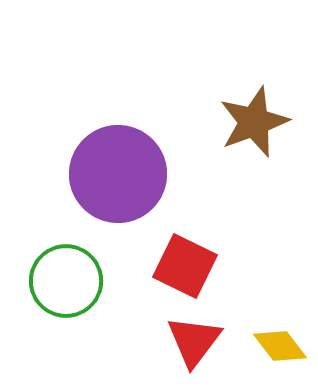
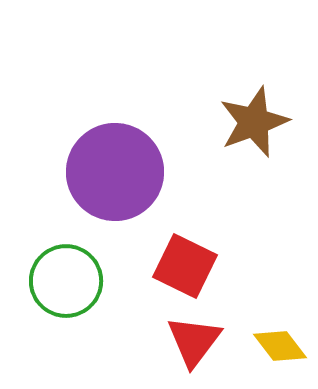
purple circle: moved 3 px left, 2 px up
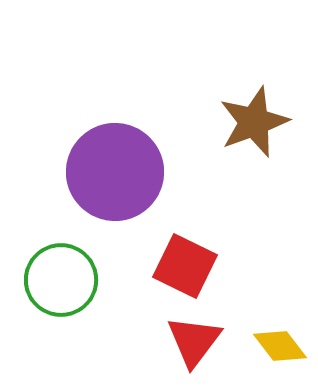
green circle: moved 5 px left, 1 px up
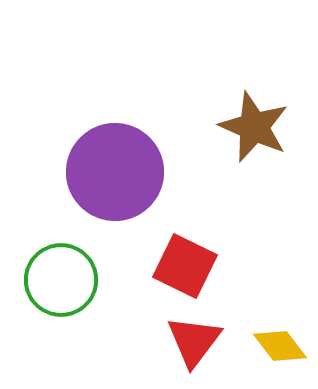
brown star: moved 5 px down; rotated 28 degrees counterclockwise
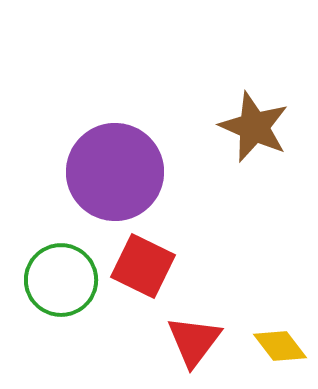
red square: moved 42 px left
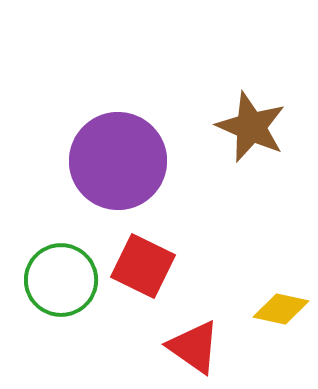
brown star: moved 3 px left
purple circle: moved 3 px right, 11 px up
red triangle: moved 6 px down; rotated 32 degrees counterclockwise
yellow diamond: moved 1 px right, 37 px up; rotated 40 degrees counterclockwise
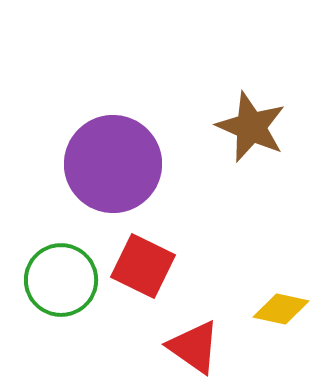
purple circle: moved 5 px left, 3 px down
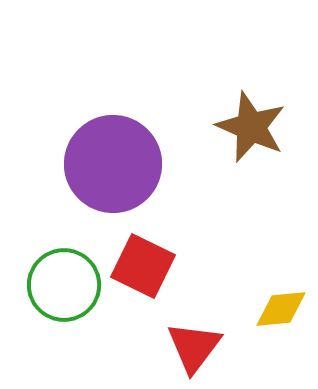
green circle: moved 3 px right, 5 px down
yellow diamond: rotated 18 degrees counterclockwise
red triangle: rotated 32 degrees clockwise
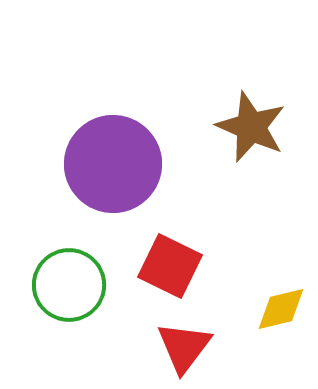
red square: moved 27 px right
green circle: moved 5 px right
yellow diamond: rotated 8 degrees counterclockwise
red triangle: moved 10 px left
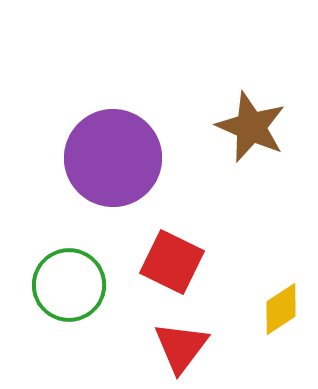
purple circle: moved 6 px up
red square: moved 2 px right, 4 px up
yellow diamond: rotated 20 degrees counterclockwise
red triangle: moved 3 px left
